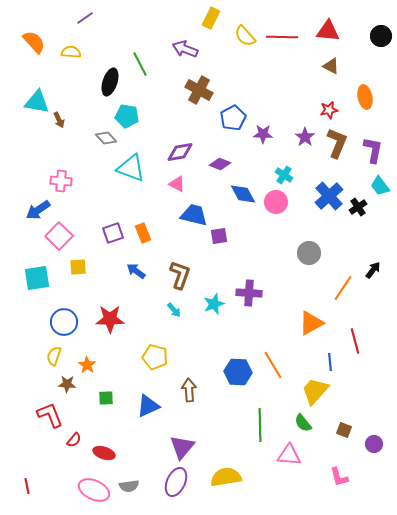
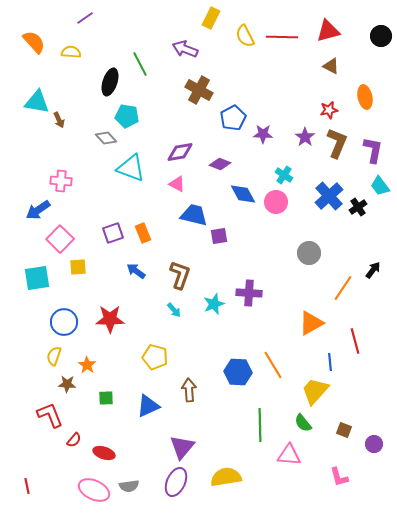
red triangle at (328, 31): rotated 20 degrees counterclockwise
yellow semicircle at (245, 36): rotated 15 degrees clockwise
pink square at (59, 236): moved 1 px right, 3 px down
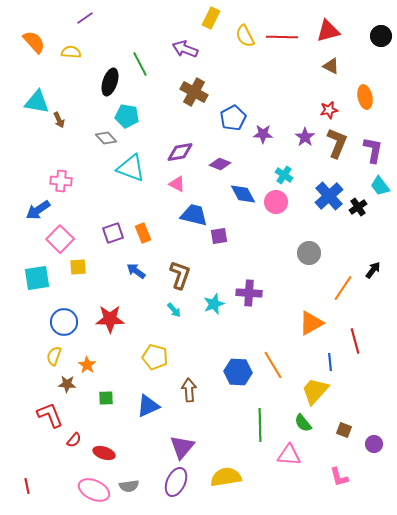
brown cross at (199, 90): moved 5 px left, 2 px down
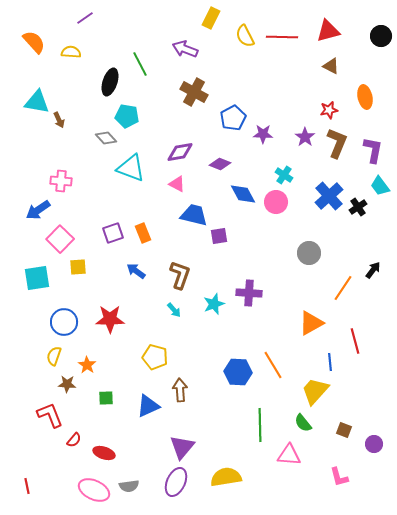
brown arrow at (189, 390): moved 9 px left
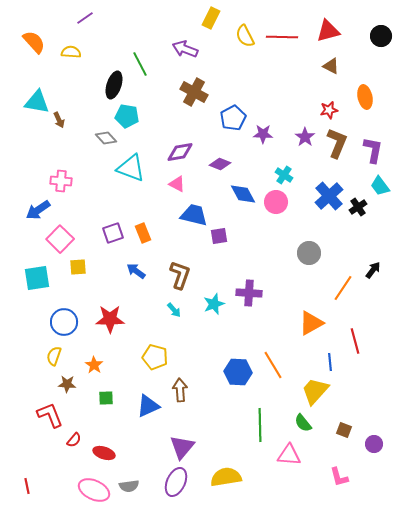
black ellipse at (110, 82): moved 4 px right, 3 px down
orange star at (87, 365): moved 7 px right
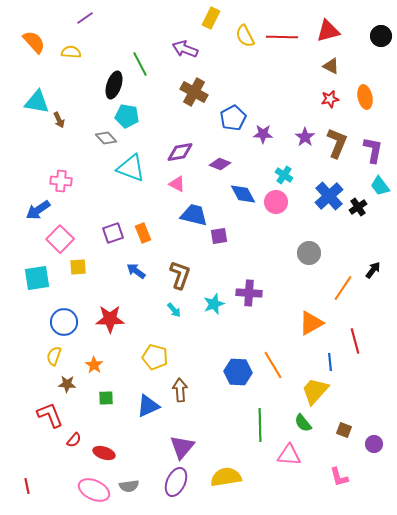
red star at (329, 110): moved 1 px right, 11 px up
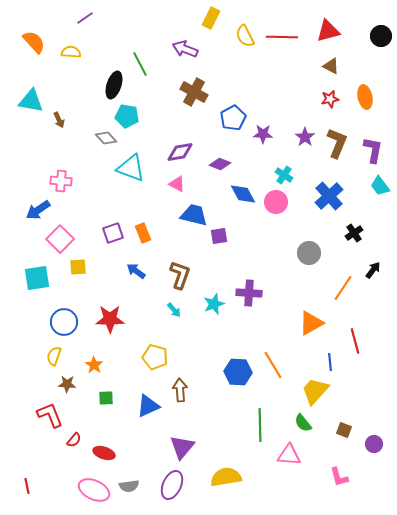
cyan triangle at (37, 102): moved 6 px left, 1 px up
black cross at (358, 207): moved 4 px left, 26 px down
purple ellipse at (176, 482): moved 4 px left, 3 px down
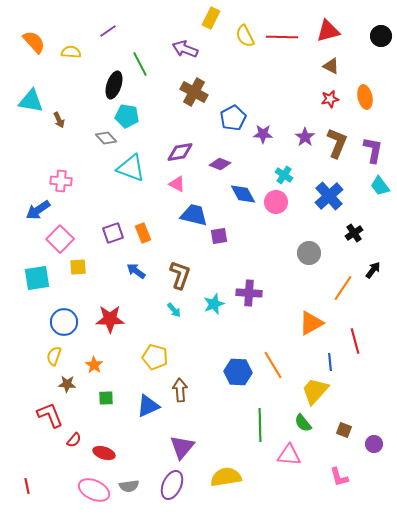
purple line at (85, 18): moved 23 px right, 13 px down
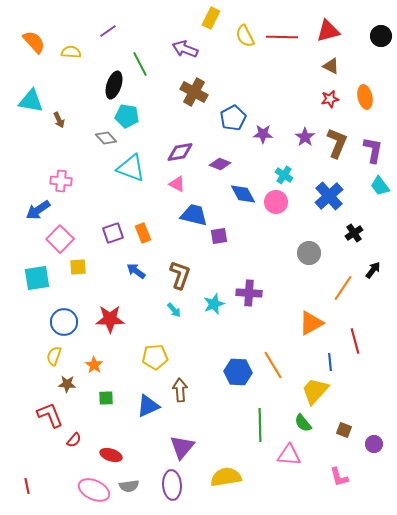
yellow pentagon at (155, 357): rotated 20 degrees counterclockwise
red ellipse at (104, 453): moved 7 px right, 2 px down
purple ellipse at (172, 485): rotated 28 degrees counterclockwise
